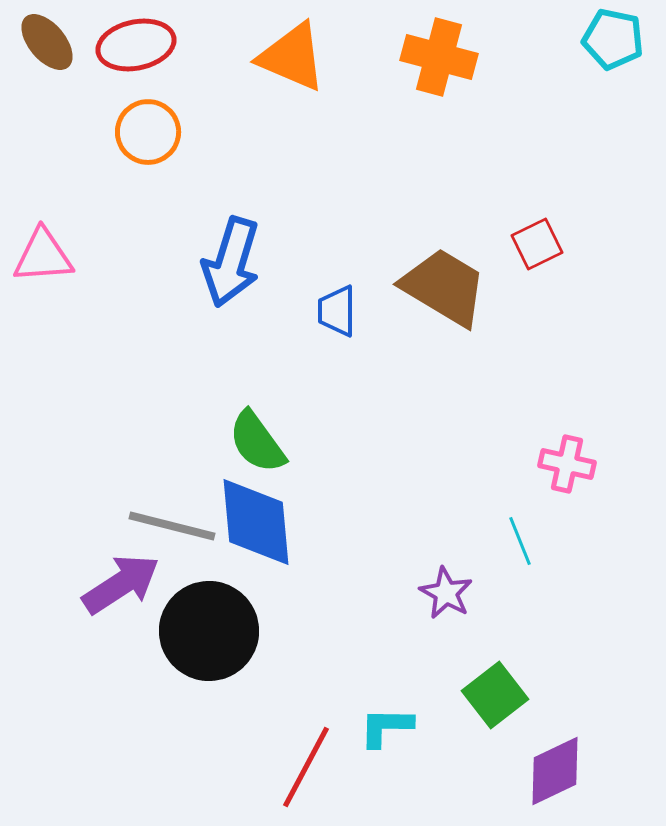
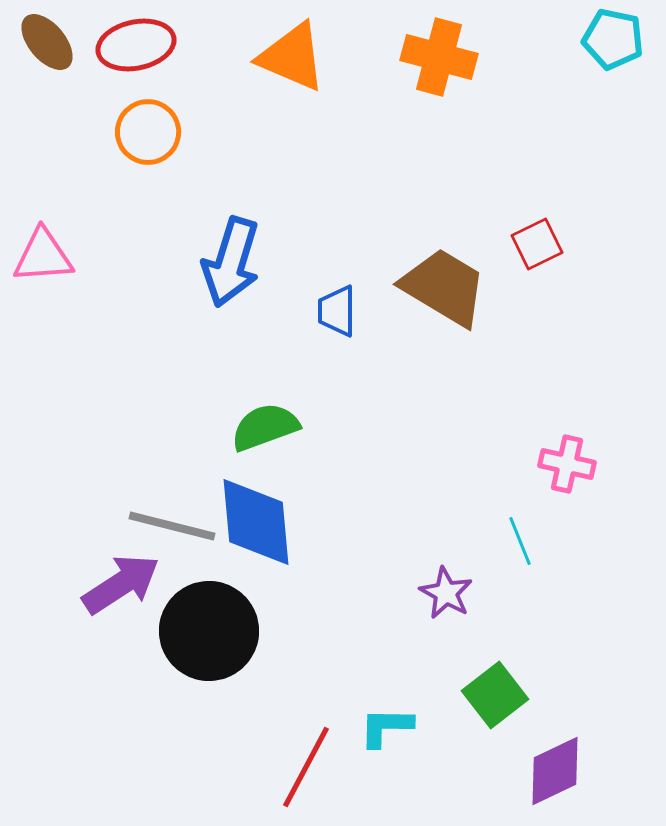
green semicircle: moved 8 px right, 15 px up; rotated 106 degrees clockwise
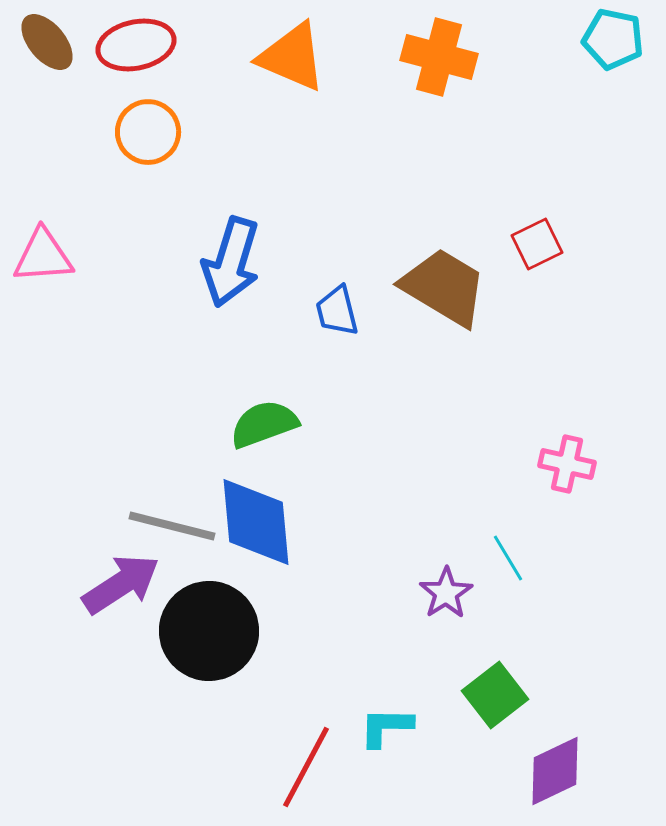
blue trapezoid: rotated 14 degrees counterclockwise
green semicircle: moved 1 px left, 3 px up
cyan line: moved 12 px left, 17 px down; rotated 9 degrees counterclockwise
purple star: rotated 10 degrees clockwise
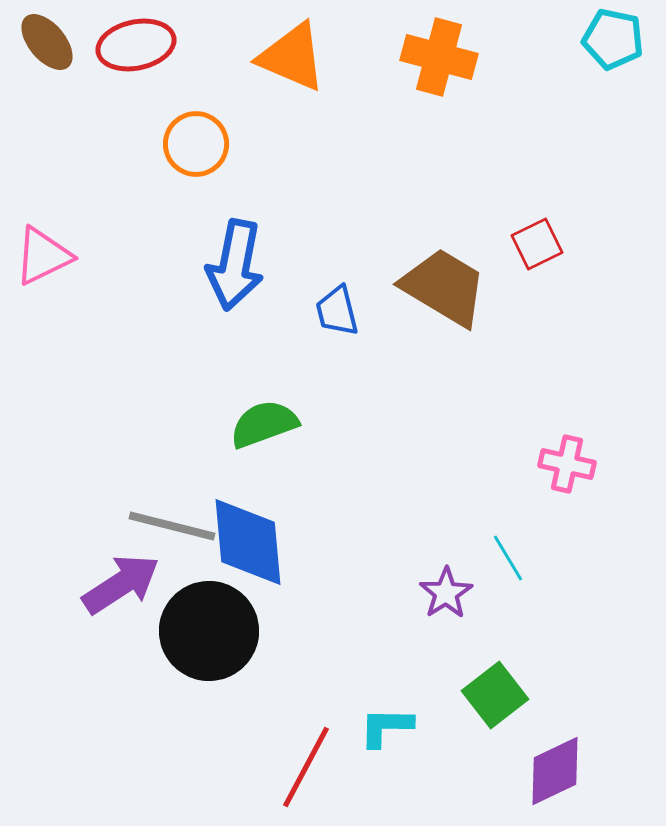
orange circle: moved 48 px right, 12 px down
pink triangle: rotated 22 degrees counterclockwise
blue arrow: moved 4 px right, 3 px down; rotated 6 degrees counterclockwise
blue diamond: moved 8 px left, 20 px down
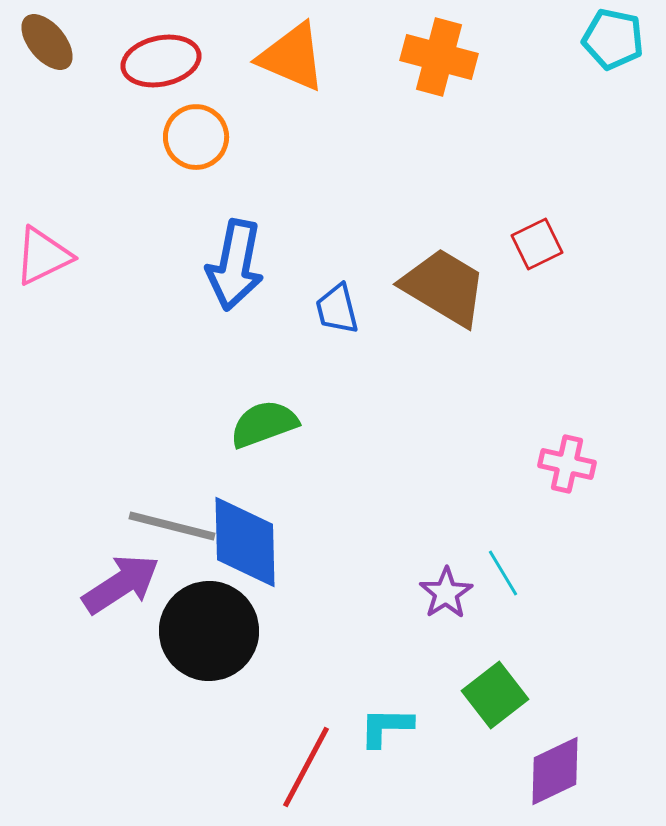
red ellipse: moved 25 px right, 16 px down
orange circle: moved 7 px up
blue trapezoid: moved 2 px up
blue diamond: moved 3 px left; rotated 4 degrees clockwise
cyan line: moved 5 px left, 15 px down
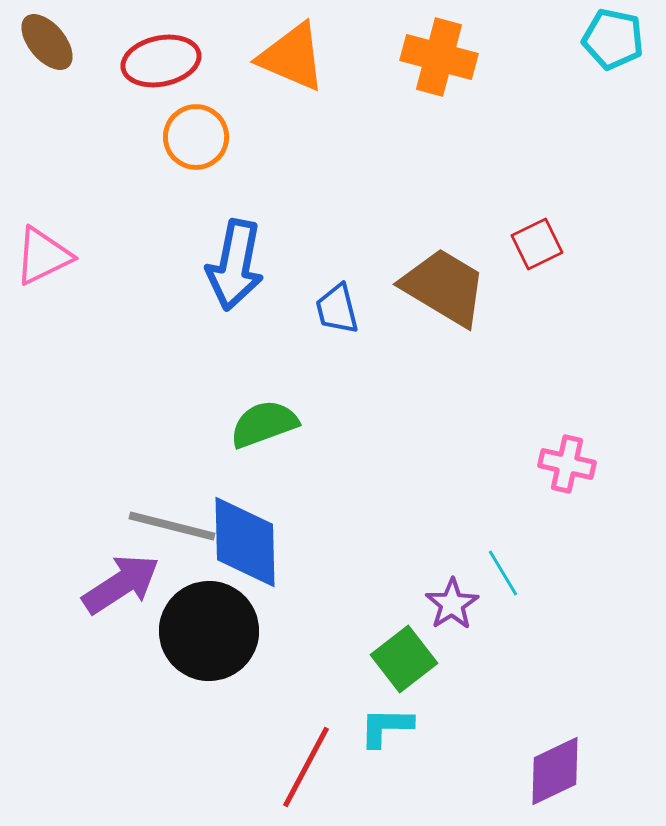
purple star: moved 6 px right, 11 px down
green square: moved 91 px left, 36 px up
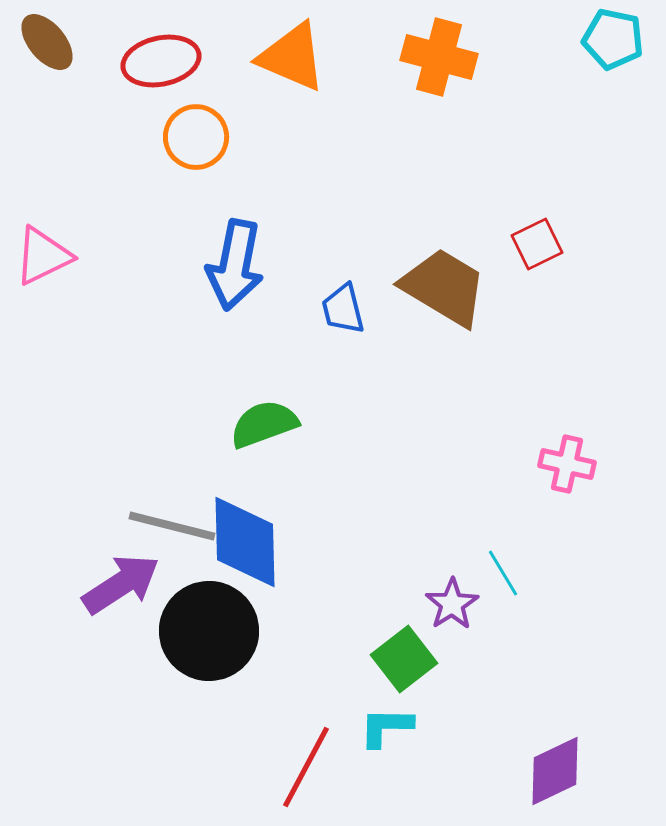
blue trapezoid: moved 6 px right
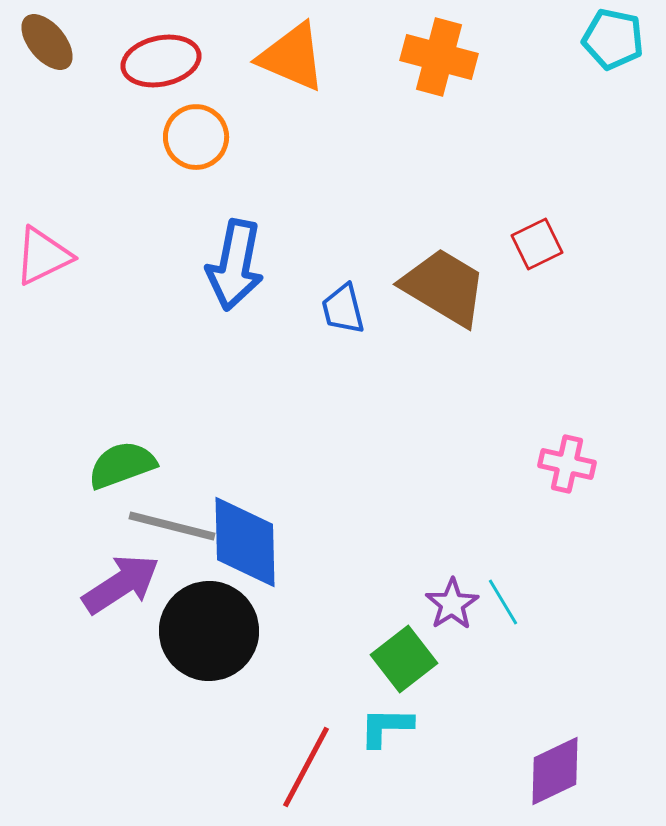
green semicircle: moved 142 px left, 41 px down
cyan line: moved 29 px down
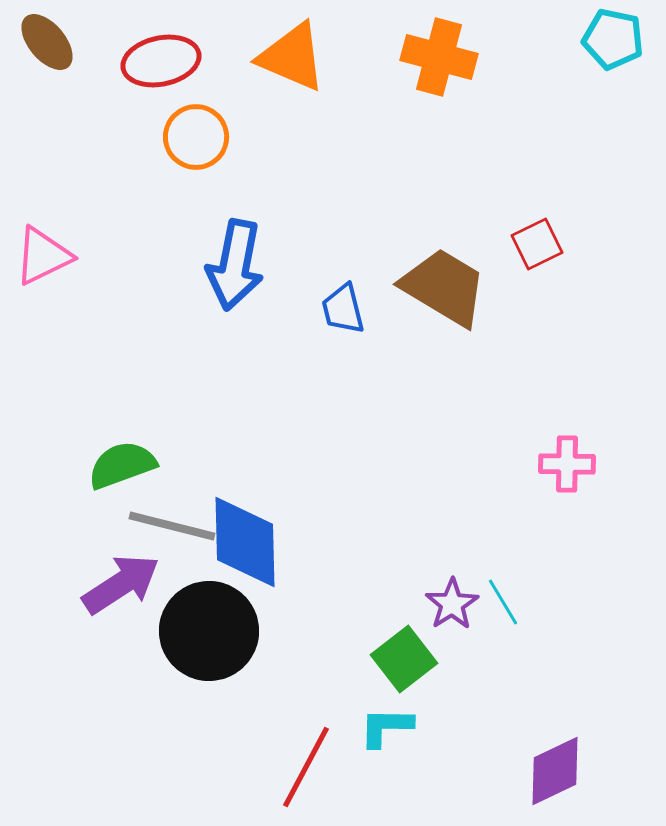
pink cross: rotated 12 degrees counterclockwise
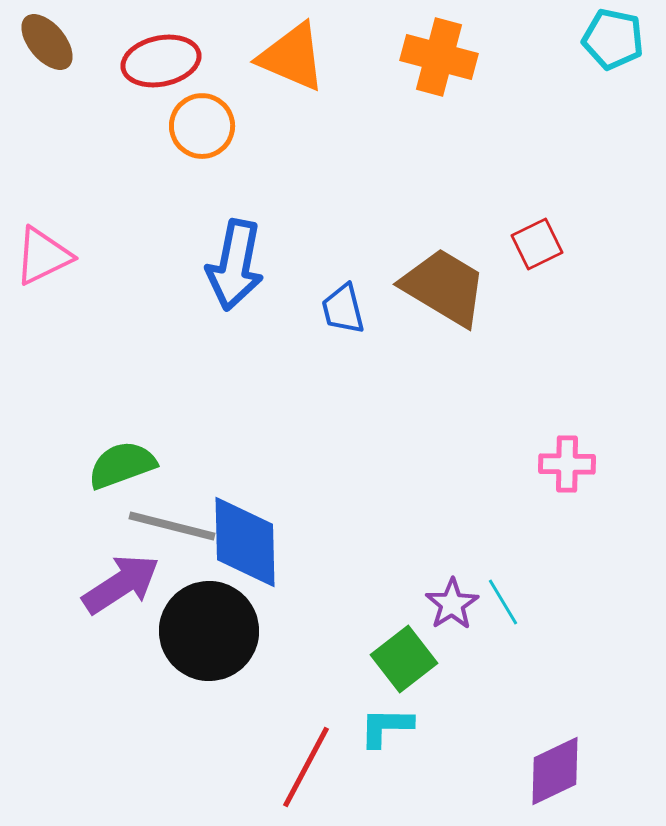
orange circle: moved 6 px right, 11 px up
